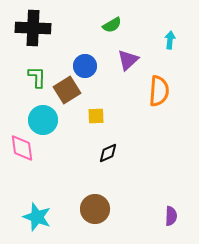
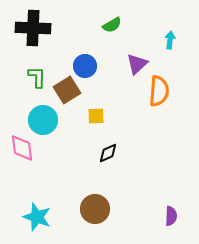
purple triangle: moved 9 px right, 4 px down
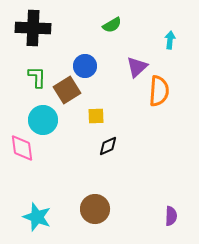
purple triangle: moved 3 px down
black diamond: moved 7 px up
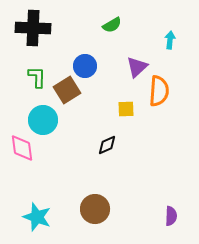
yellow square: moved 30 px right, 7 px up
black diamond: moved 1 px left, 1 px up
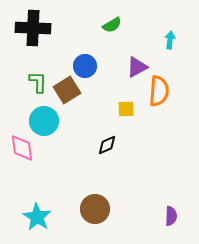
purple triangle: rotated 15 degrees clockwise
green L-shape: moved 1 px right, 5 px down
cyan circle: moved 1 px right, 1 px down
cyan star: rotated 12 degrees clockwise
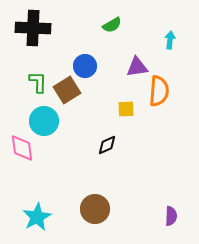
purple triangle: rotated 20 degrees clockwise
cyan star: rotated 12 degrees clockwise
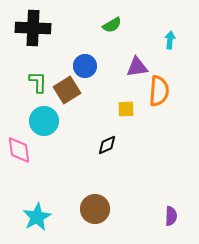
pink diamond: moved 3 px left, 2 px down
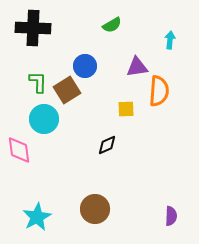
cyan circle: moved 2 px up
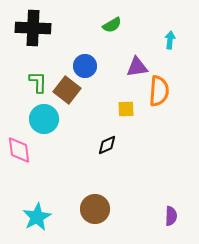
brown square: rotated 20 degrees counterclockwise
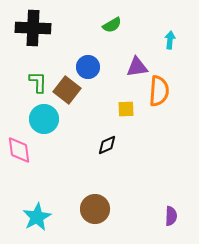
blue circle: moved 3 px right, 1 px down
